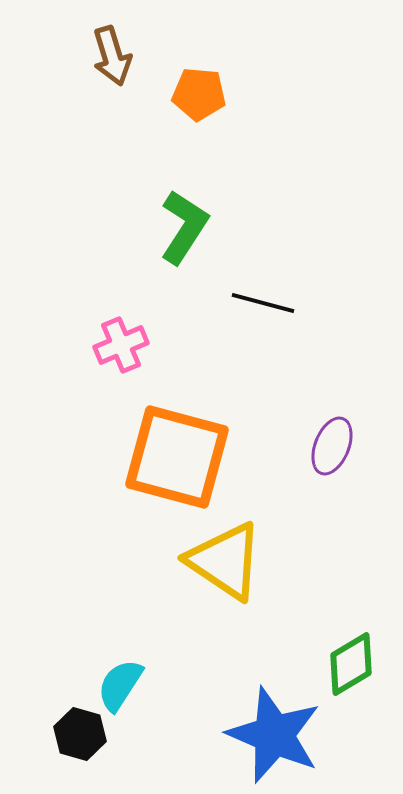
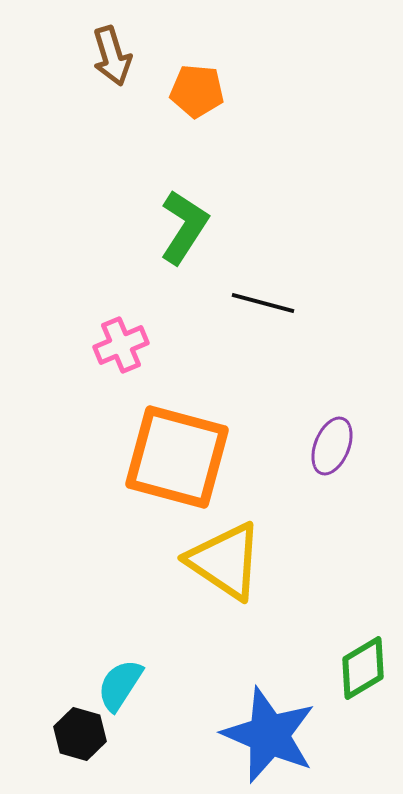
orange pentagon: moved 2 px left, 3 px up
green diamond: moved 12 px right, 4 px down
blue star: moved 5 px left
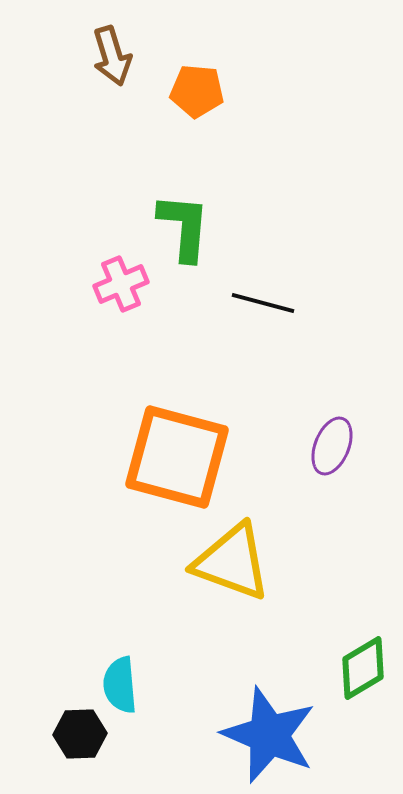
green L-shape: rotated 28 degrees counterclockwise
pink cross: moved 61 px up
yellow triangle: moved 7 px right, 1 px down; rotated 14 degrees counterclockwise
cyan semicircle: rotated 38 degrees counterclockwise
black hexagon: rotated 18 degrees counterclockwise
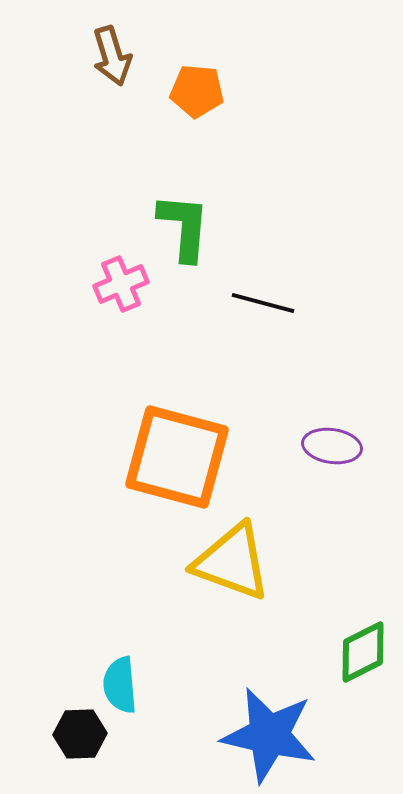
purple ellipse: rotated 76 degrees clockwise
green diamond: moved 16 px up; rotated 4 degrees clockwise
blue star: rotated 10 degrees counterclockwise
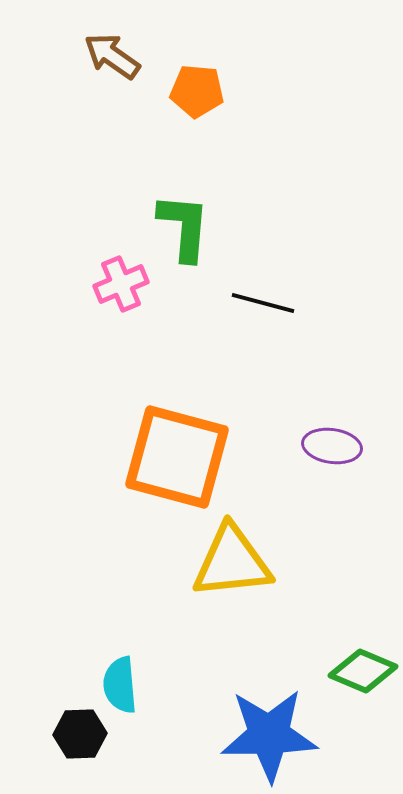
brown arrow: rotated 142 degrees clockwise
yellow triangle: rotated 26 degrees counterclockwise
green diamond: moved 19 px down; rotated 50 degrees clockwise
blue star: rotated 14 degrees counterclockwise
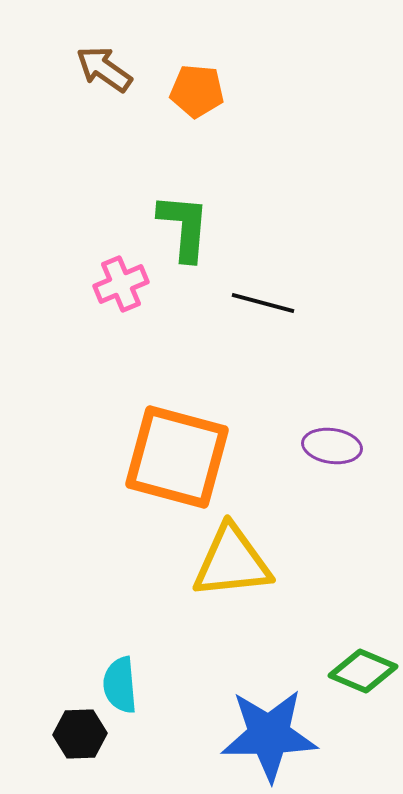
brown arrow: moved 8 px left, 13 px down
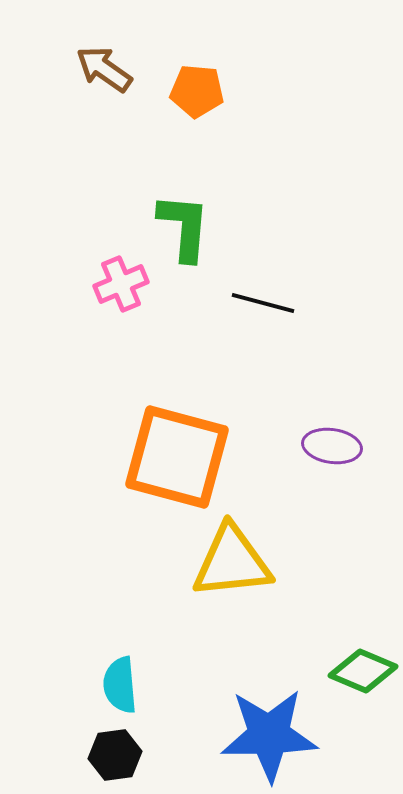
black hexagon: moved 35 px right, 21 px down; rotated 6 degrees counterclockwise
